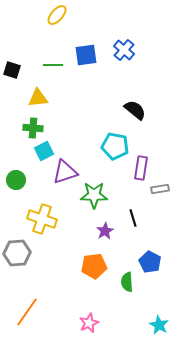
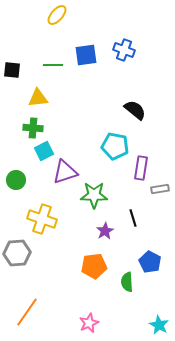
blue cross: rotated 20 degrees counterclockwise
black square: rotated 12 degrees counterclockwise
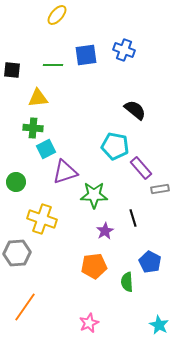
cyan square: moved 2 px right, 2 px up
purple rectangle: rotated 50 degrees counterclockwise
green circle: moved 2 px down
orange line: moved 2 px left, 5 px up
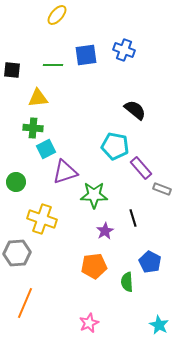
gray rectangle: moved 2 px right; rotated 30 degrees clockwise
orange line: moved 4 px up; rotated 12 degrees counterclockwise
